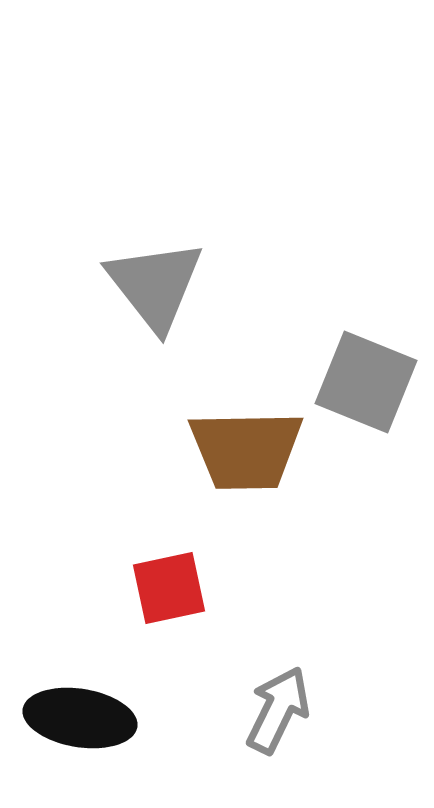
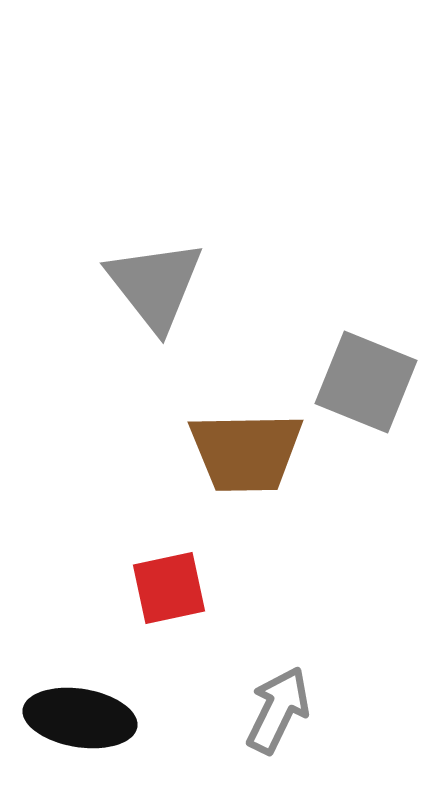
brown trapezoid: moved 2 px down
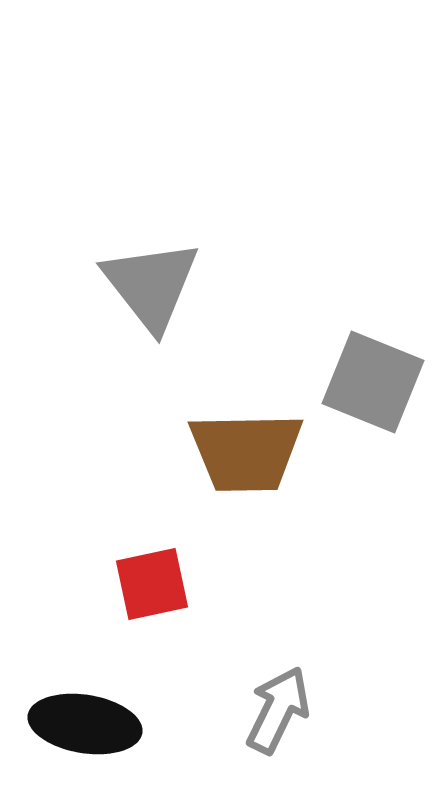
gray triangle: moved 4 px left
gray square: moved 7 px right
red square: moved 17 px left, 4 px up
black ellipse: moved 5 px right, 6 px down
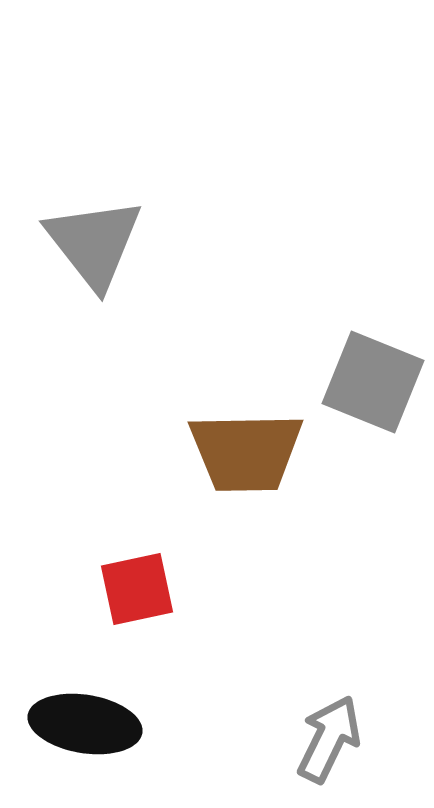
gray triangle: moved 57 px left, 42 px up
red square: moved 15 px left, 5 px down
gray arrow: moved 51 px right, 29 px down
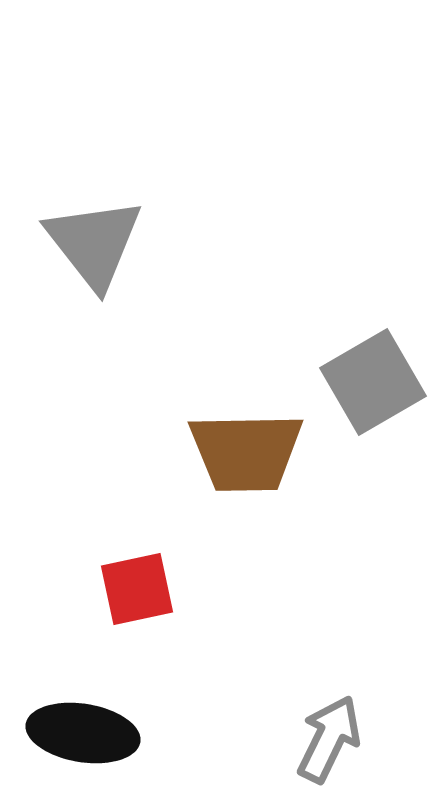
gray square: rotated 38 degrees clockwise
black ellipse: moved 2 px left, 9 px down
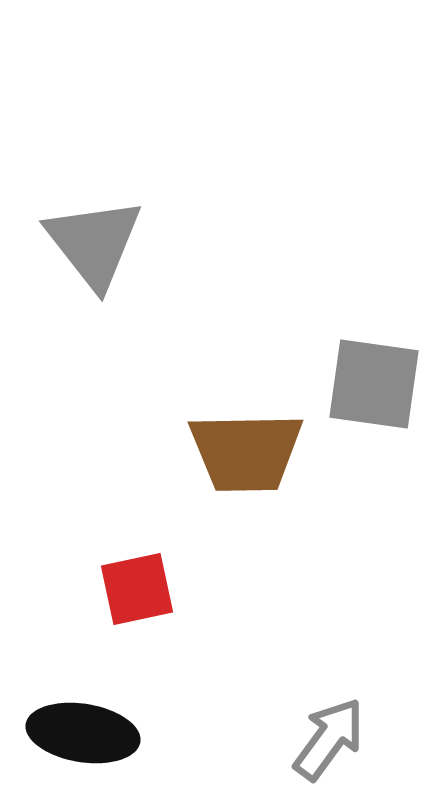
gray square: moved 1 px right, 2 px down; rotated 38 degrees clockwise
gray arrow: rotated 10 degrees clockwise
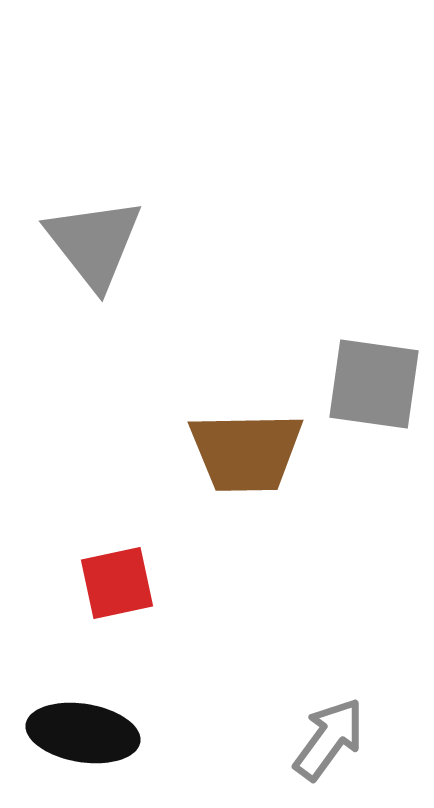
red square: moved 20 px left, 6 px up
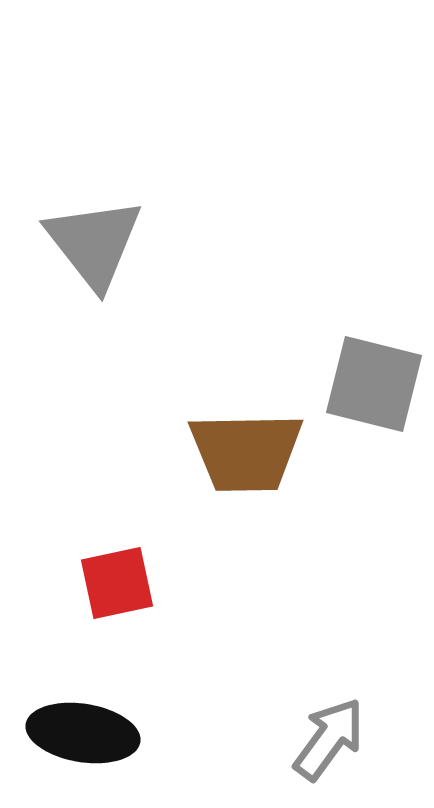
gray square: rotated 6 degrees clockwise
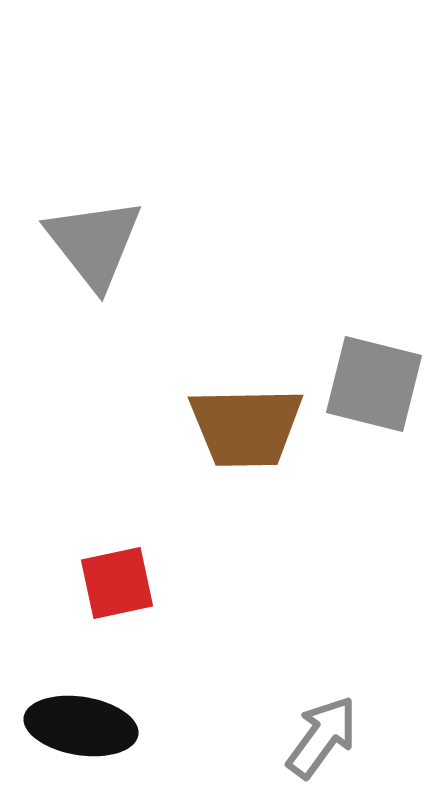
brown trapezoid: moved 25 px up
black ellipse: moved 2 px left, 7 px up
gray arrow: moved 7 px left, 2 px up
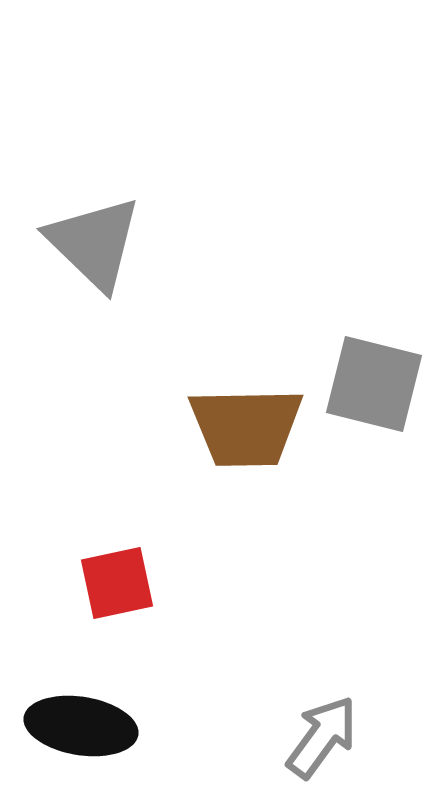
gray triangle: rotated 8 degrees counterclockwise
